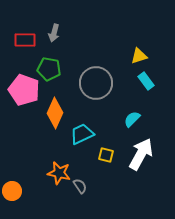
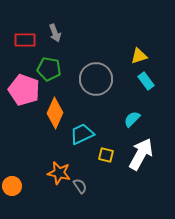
gray arrow: moved 1 px right; rotated 36 degrees counterclockwise
gray circle: moved 4 px up
orange circle: moved 5 px up
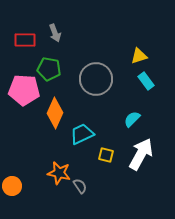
pink pentagon: rotated 16 degrees counterclockwise
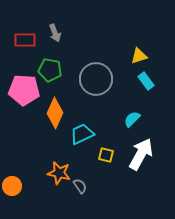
green pentagon: moved 1 px right, 1 px down
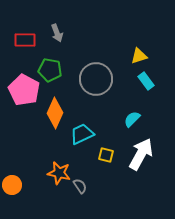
gray arrow: moved 2 px right
pink pentagon: rotated 24 degrees clockwise
orange circle: moved 1 px up
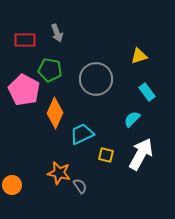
cyan rectangle: moved 1 px right, 11 px down
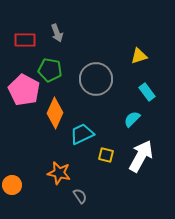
white arrow: moved 2 px down
gray semicircle: moved 10 px down
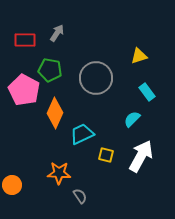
gray arrow: rotated 126 degrees counterclockwise
gray circle: moved 1 px up
orange star: rotated 10 degrees counterclockwise
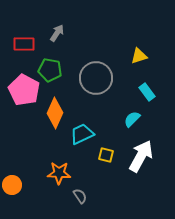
red rectangle: moved 1 px left, 4 px down
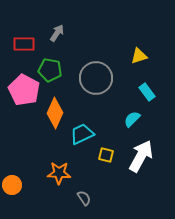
gray semicircle: moved 4 px right, 2 px down
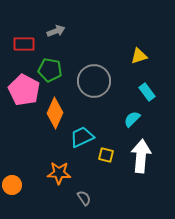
gray arrow: moved 1 px left, 2 px up; rotated 36 degrees clockwise
gray circle: moved 2 px left, 3 px down
cyan trapezoid: moved 3 px down
white arrow: rotated 24 degrees counterclockwise
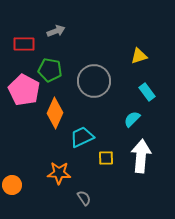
yellow square: moved 3 px down; rotated 14 degrees counterclockwise
